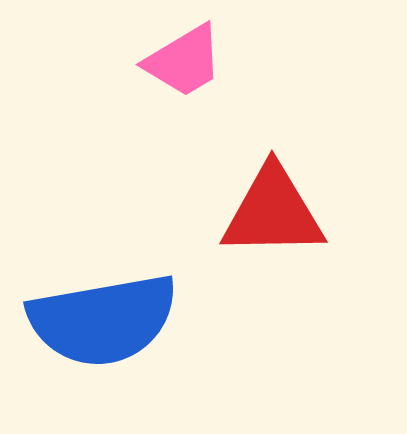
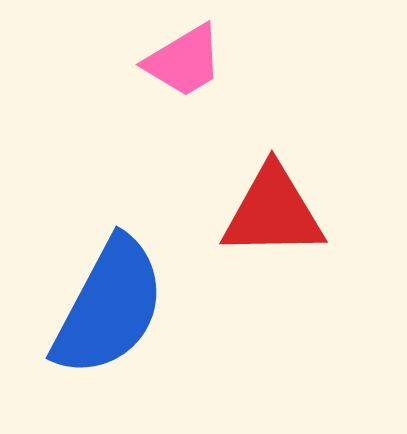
blue semicircle: moved 6 px right, 13 px up; rotated 52 degrees counterclockwise
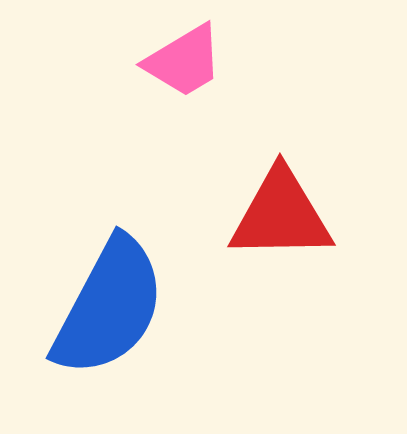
red triangle: moved 8 px right, 3 px down
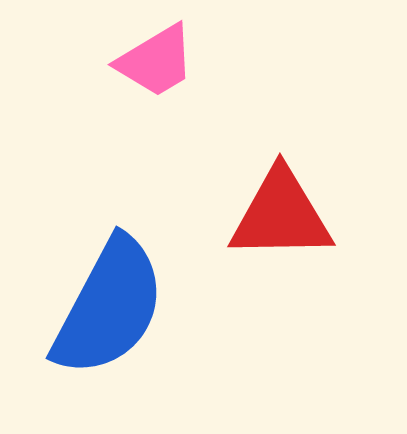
pink trapezoid: moved 28 px left
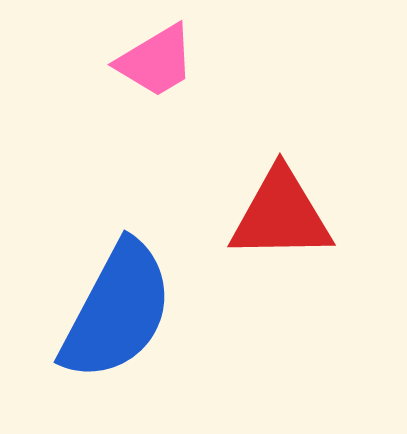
blue semicircle: moved 8 px right, 4 px down
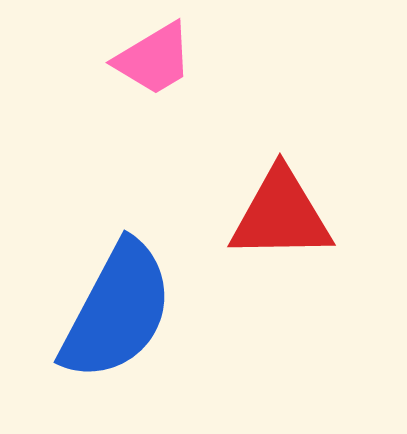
pink trapezoid: moved 2 px left, 2 px up
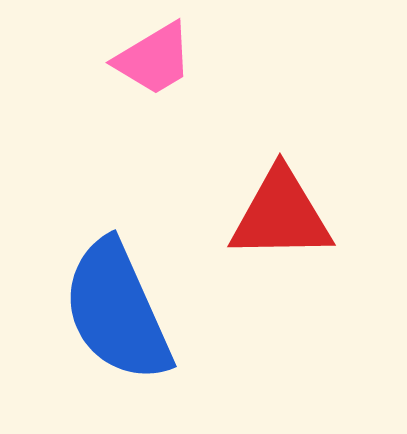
blue semicircle: rotated 128 degrees clockwise
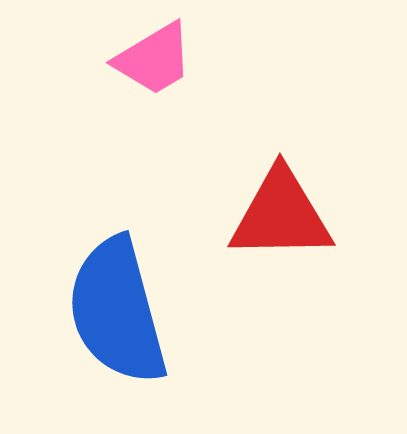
blue semicircle: rotated 9 degrees clockwise
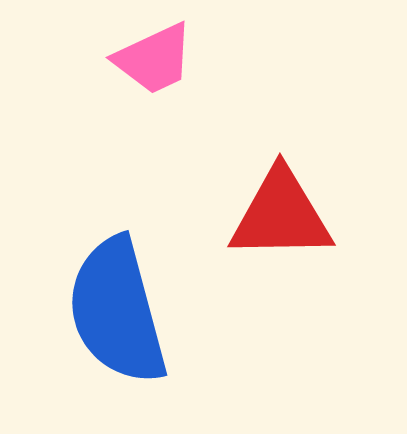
pink trapezoid: rotated 6 degrees clockwise
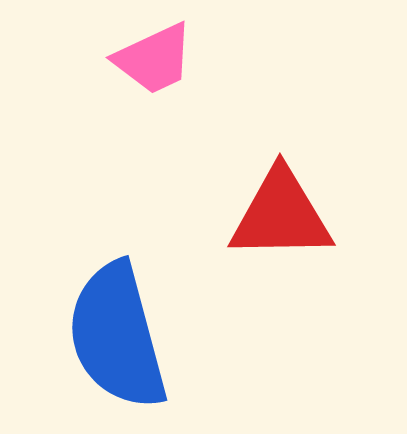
blue semicircle: moved 25 px down
